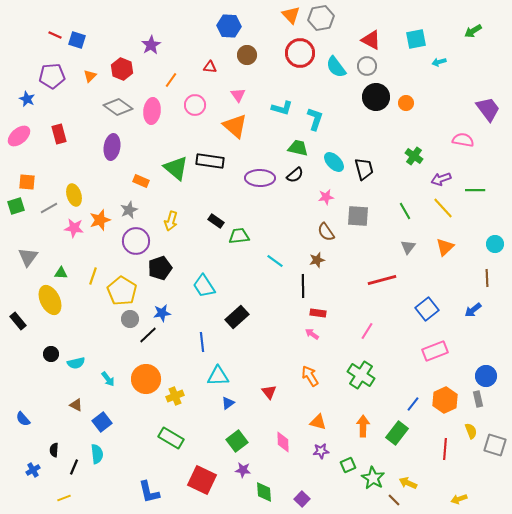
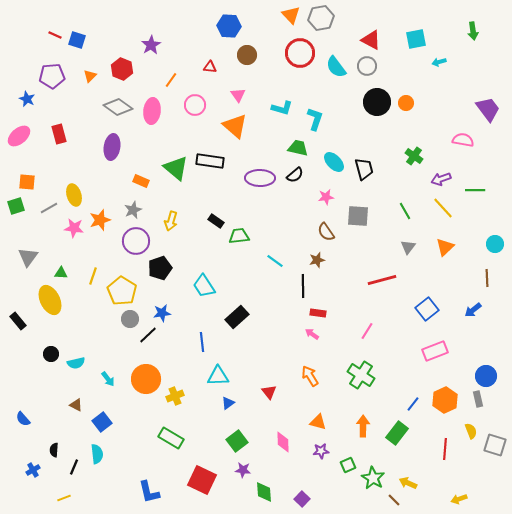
green arrow at (473, 31): rotated 66 degrees counterclockwise
black circle at (376, 97): moved 1 px right, 5 px down
gray star at (129, 210): moved 4 px right
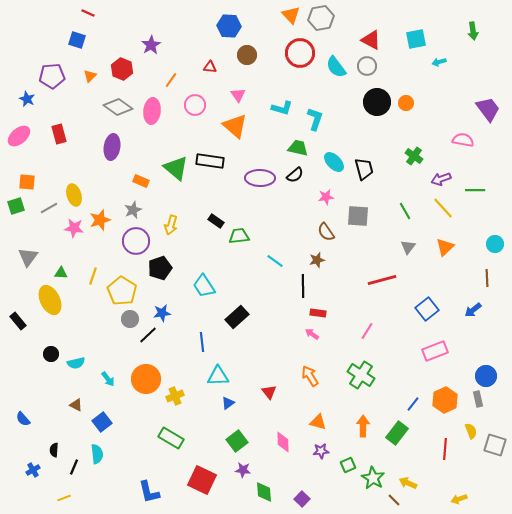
red line at (55, 35): moved 33 px right, 22 px up
yellow arrow at (171, 221): moved 4 px down
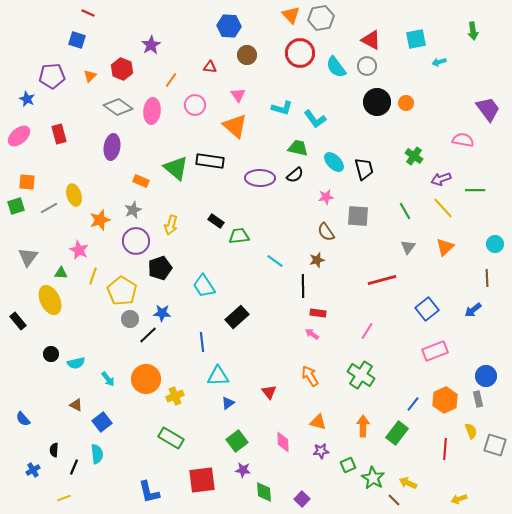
cyan L-shape at (315, 119): rotated 125 degrees clockwise
pink star at (74, 228): moved 5 px right, 22 px down; rotated 18 degrees clockwise
blue star at (162, 313): rotated 12 degrees clockwise
red square at (202, 480): rotated 32 degrees counterclockwise
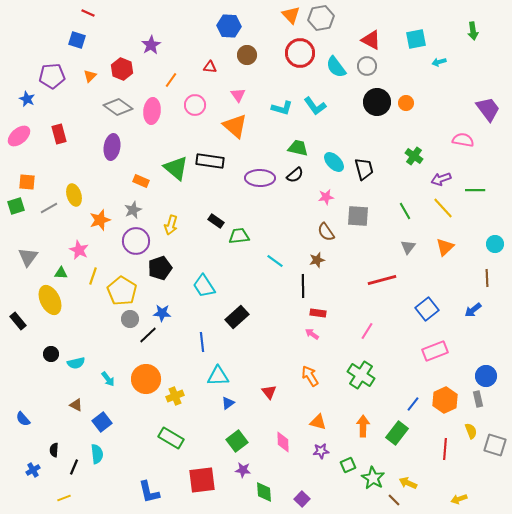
cyan L-shape at (315, 119): moved 13 px up
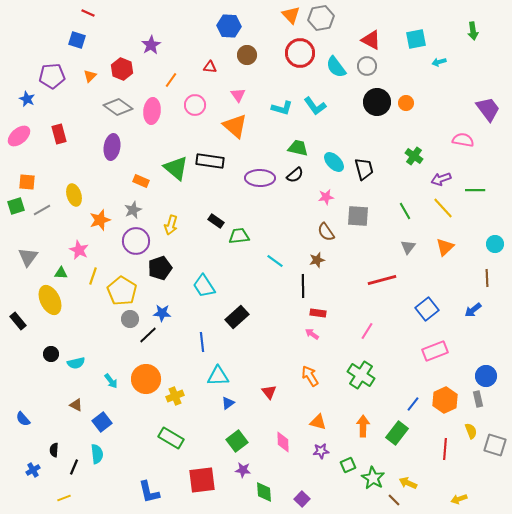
gray line at (49, 208): moved 7 px left, 2 px down
cyan arrow at (108, 379): moved 3 px right, 2 px down
